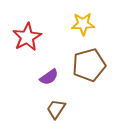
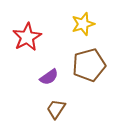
yellow star: rotated 15 degrees counterclockwise
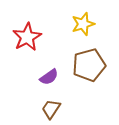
brown trapezoid: moved 5 px left
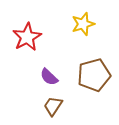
brown pentagon: moved 5 px right, 10 px down
purple semicircle: rotated 78 degrees clockwise
brown trapezoid: moved 2 px right, 3 px up
